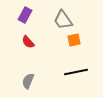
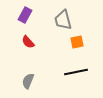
gray trapezoid: rotated 20 degrees clockwise
orange square: moved 3 px right, 2 px down
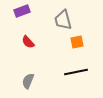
purple rectangle: moved 3 px left, 4 px up; rotated 42 degrees clockwise
